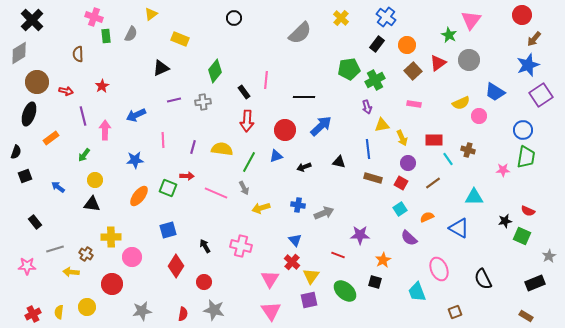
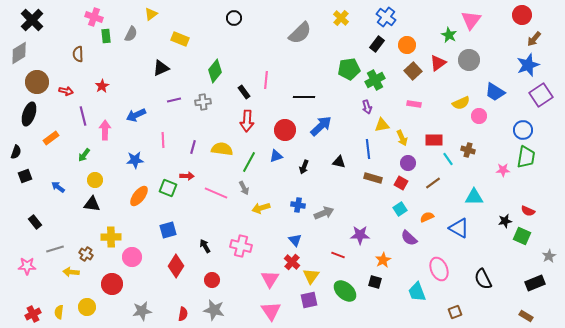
black arrow at (304, 167): rotated 48 degrees counterclockwise
red circle at (204, 282): moved 8 px right, 2 px up
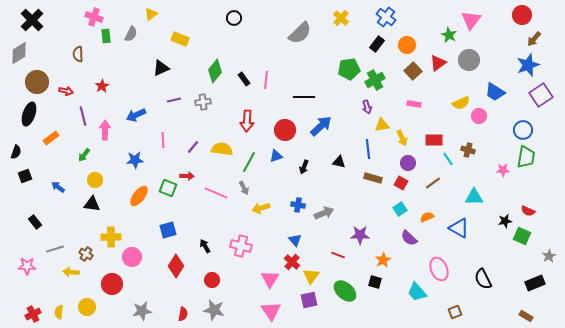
black rectangle at (244, 92): moved 13 px up
purple line at (193, 147): rotated 24 degrees clockwise
cyan trapezoid at (417, 292): rotated 20 degrees counterclockwise
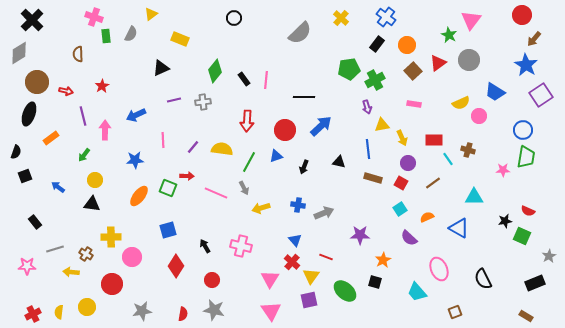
blue star at (528, 65): moved 2 px left; rotated 20 degrees counterclockwise
red line at (338, 255): moved 12 px left, 2 px down
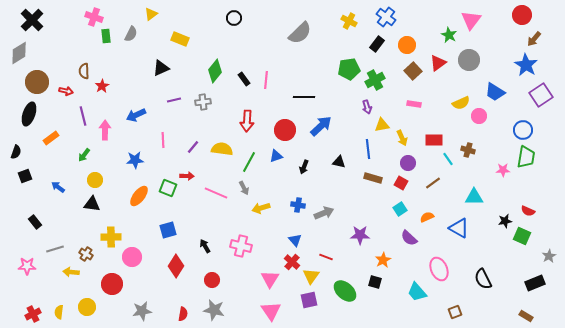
yellow cross at (341, 18): moved 8 px right, 3 px down; rotated 14 degrees counterclockwise
brown semicircle at (78, 54): moved 6 px right, 17 px down
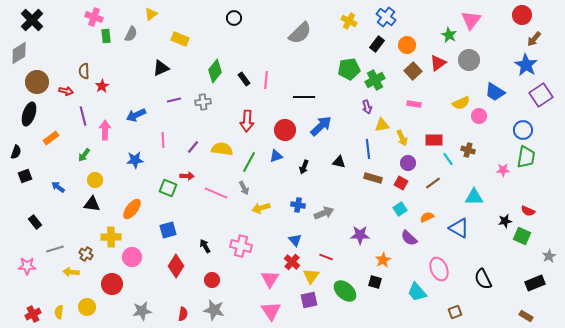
orange ellipse at (139, 196): moved 7 px left, 13 px down
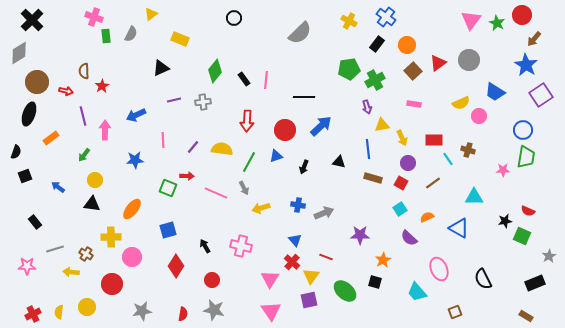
green star at (449, 35): moved 48 px right, 12 px up
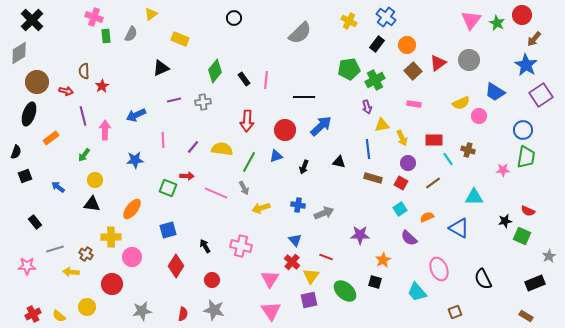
yellow semicircle at (59, 312): moved 4 px down; rotated 56 degrees counterclockwise
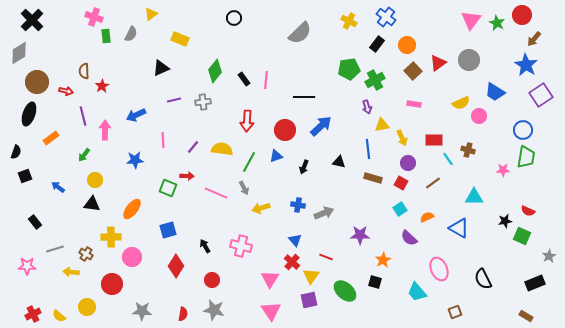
gray star at (142, 311): rotated 12 degrees clockwise
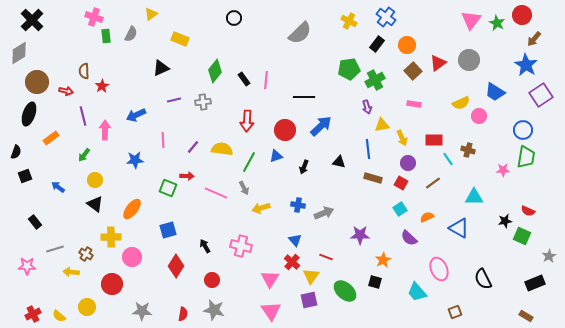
black triangle at (92, 204): moved 3 px right; rotated 30 degrees clockwise
